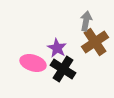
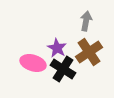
brown cross: moved 6 px left, 10 px down
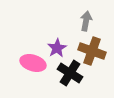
purple star: rotated 12 degrees clockwise
brown cross: moved 3 px right, 1 px up; rotated 36 degrees counterclockwise
black cross: moved 7 px right, 4 px down
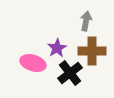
brown cross: rotated 20 degrees counterclockwise
black cross: rotated 20 degrees clockwise
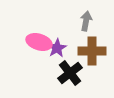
pink ellipse: moved 6 px right, 21 px up
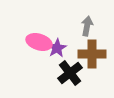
gray arrow: moved 1 px right, 5 px down
brown cross: moved 3 px down
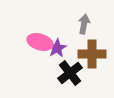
gray arrow: moved 3 px left, 2 px up
pink ellipse: moved 1 px right
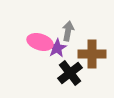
gray arrow: moved 16 px left, 7 px down
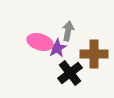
brown cross: moved 2 px right
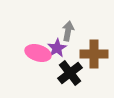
pink ellipse: moved 2 px left, 11 px down
